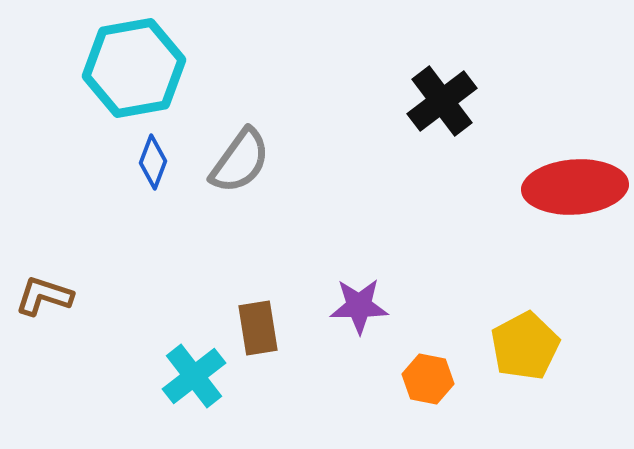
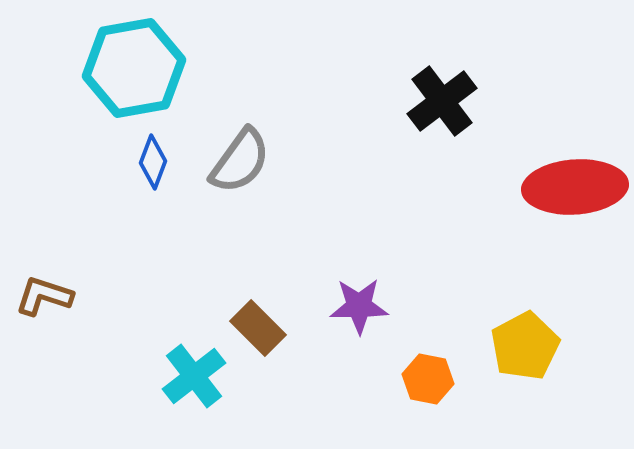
brown rectangle: rotated 36 degrees counterclockwise
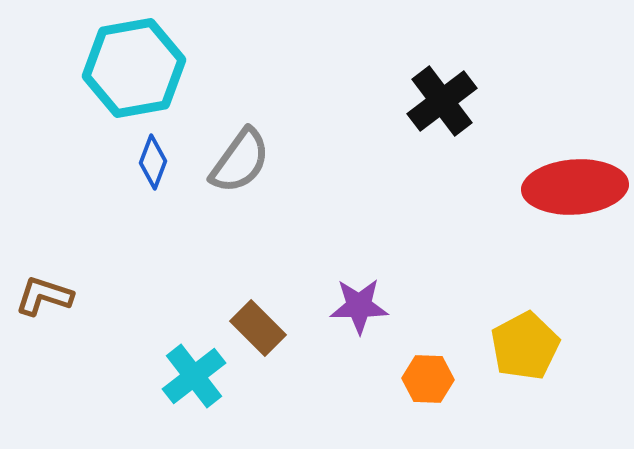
orange hexagon: rotated 9 degrees counterclockwise
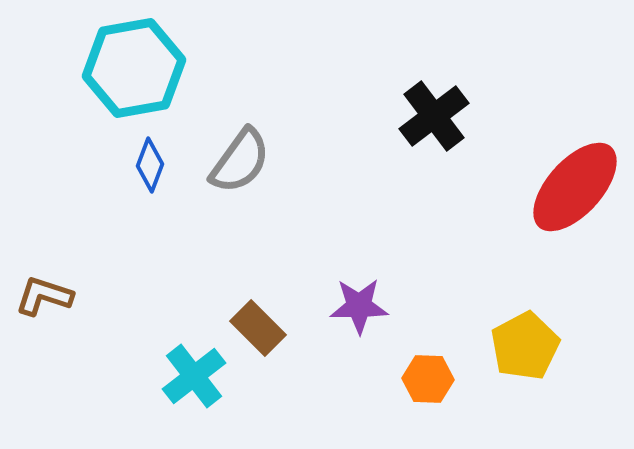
black cross: moved 8 px left, 15 px down
blue diamond: moved 3 px left, 3 px down
red ellipse: rotated 44 degrees counterclockwise
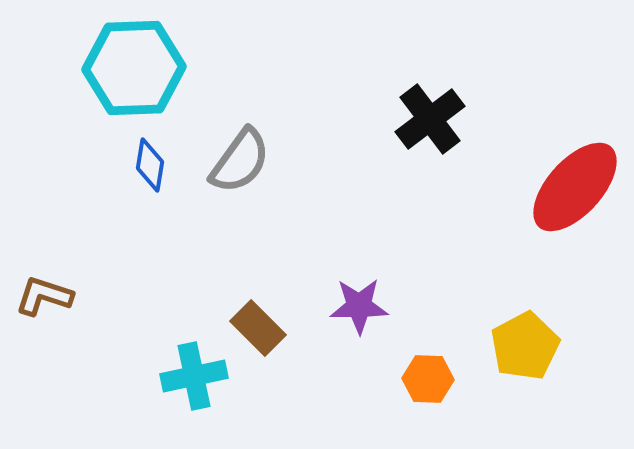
cyan hexagon: rotated 8 degrees clockwise
black cross: moved 4 px left, 3 px down
blue diamond: rotated 12 degrees counterclockwise
cyan cross: rotated 26 degrees clockwise
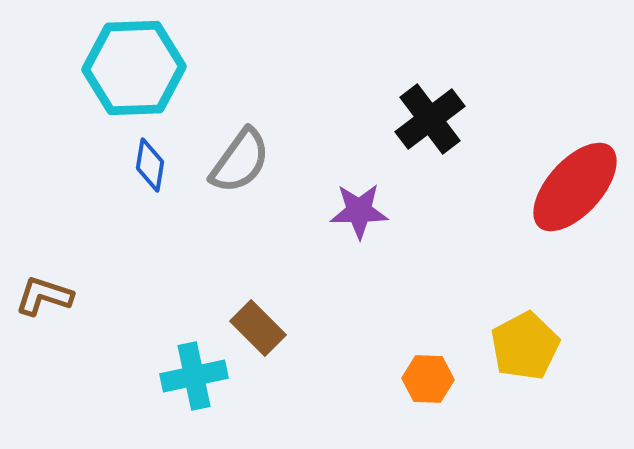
purple star: moved 95 px up
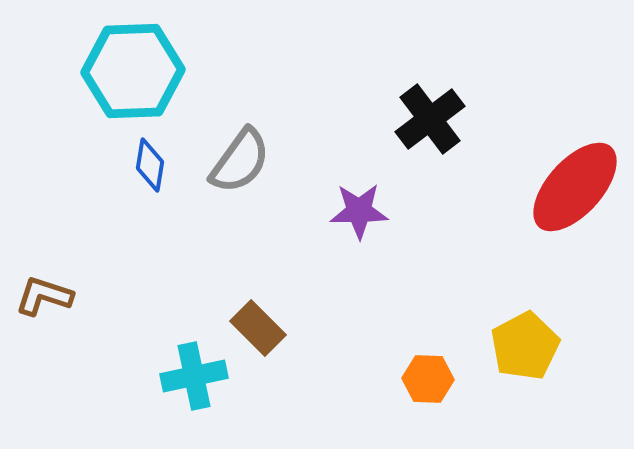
cyan hexagon: moved 1 px left, 3 px down
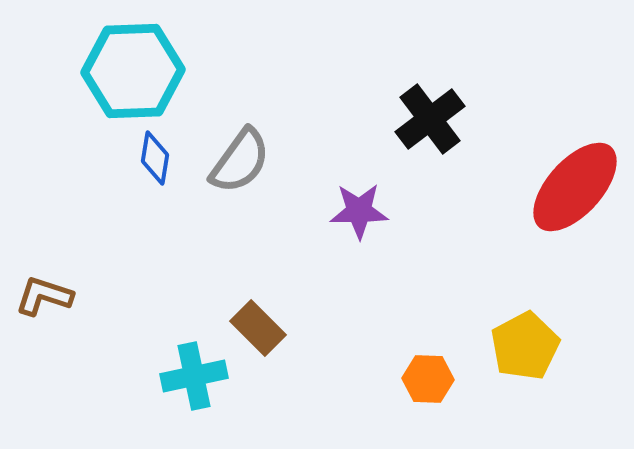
blue diamond: moved 5 px right, 7 px up
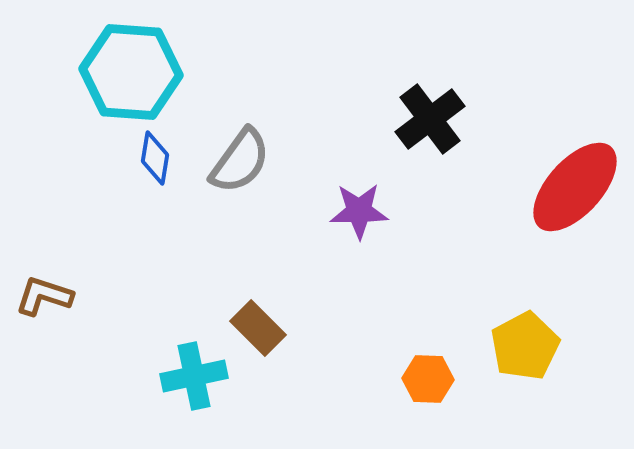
cyan hexagon: moved 2 px left, 1 px down; rotated 6 degrees clockwise
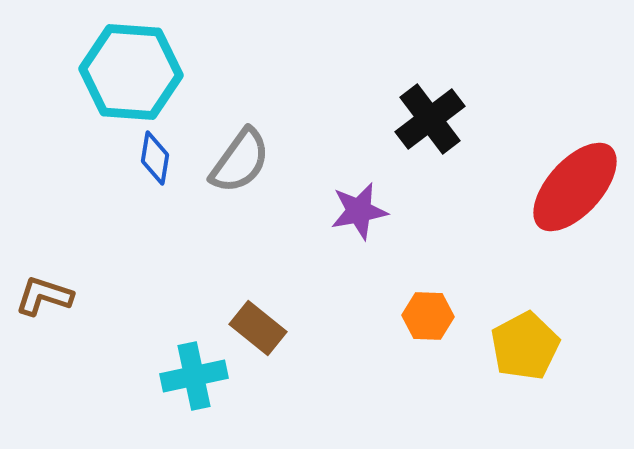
purple star: rotated 10 degrees counterclockwise
brown rectangle: rotated 6 degrees counterclockwise
orange hexagon: moved 63 px up
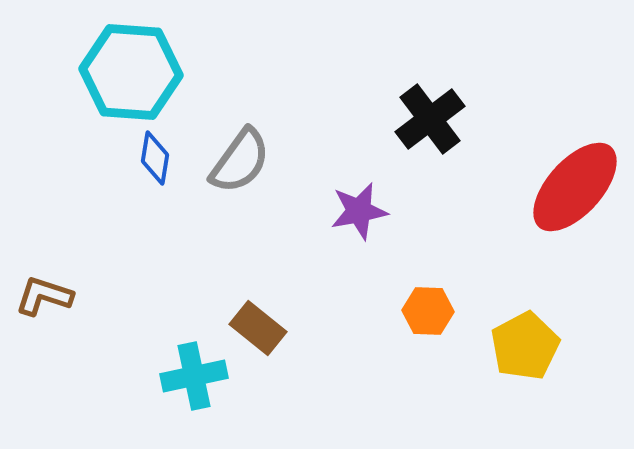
orange hexagon: moved 5 px up
